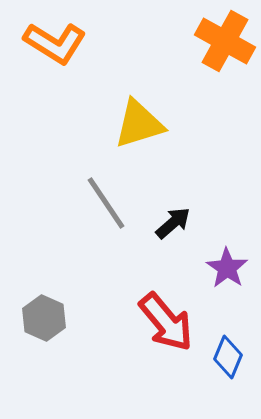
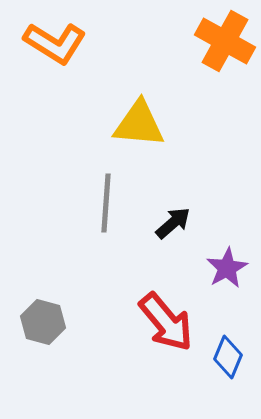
yellow triangle: rotated 22 degrees clockwise
gray line: rotated 38 degrees clockwise
purple star: rotated 9 degrees clockwise
gray hexagon: moved 1 px left, 4 px down; rotated 9 degrees counterclockwise
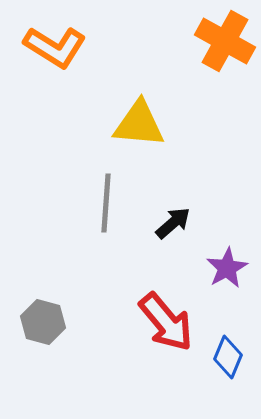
orange L-shape: moved 4 px down
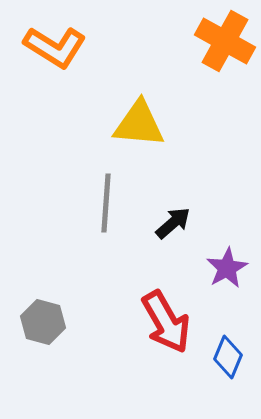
red arrow: rotated 10 degrees clockwise
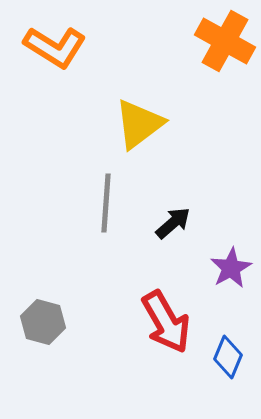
yellow triangle: rotated 42 degrees counterclockwise
purple star: moved 4 px right
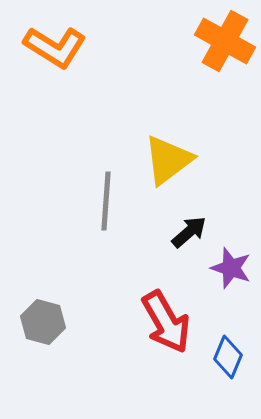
yellow triangle: moved 29 px right, 36 px down
gray line: moved 2 px up
black arrow: moved 16 px right, 9 px down
purple star: rotated 24 degrees counterclockwise
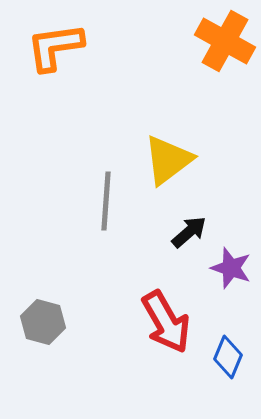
orange L-shape: rotated 140 degrees clockwise
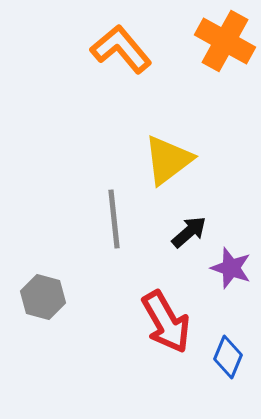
orange L-shape: moved 66 px right, 2 px down; rotated 58 degrees clockwise
gray line: moved 8 px right, 18 px down; rotated 10 degrees counterclockwise
gray hexagon: moved 25 px up
